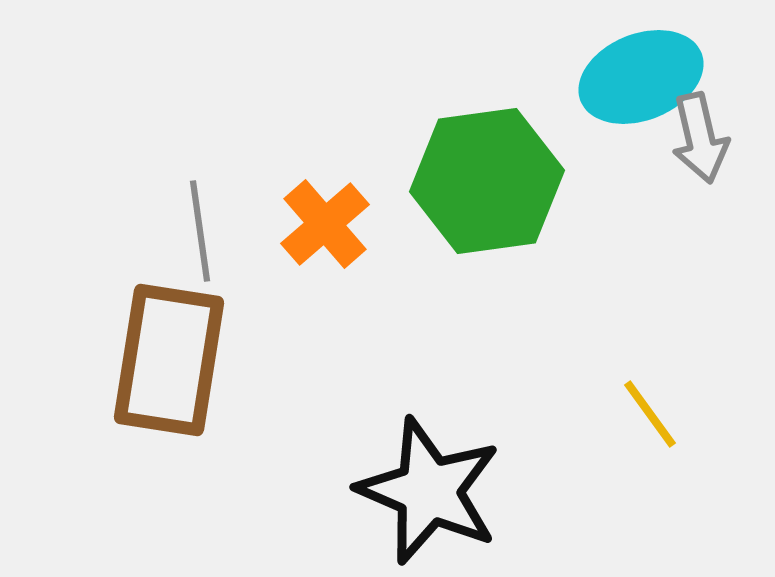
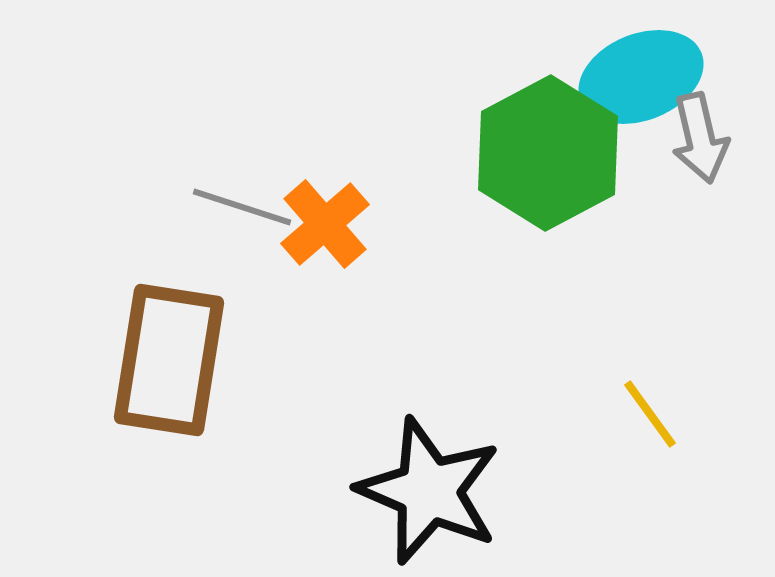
green hexagon: moved 61 px right, 28 px up; rotated 20 degrees counterclockwise
gray line: moved 42 px right, 24 px up; rotated 64 degrees counterclockwise
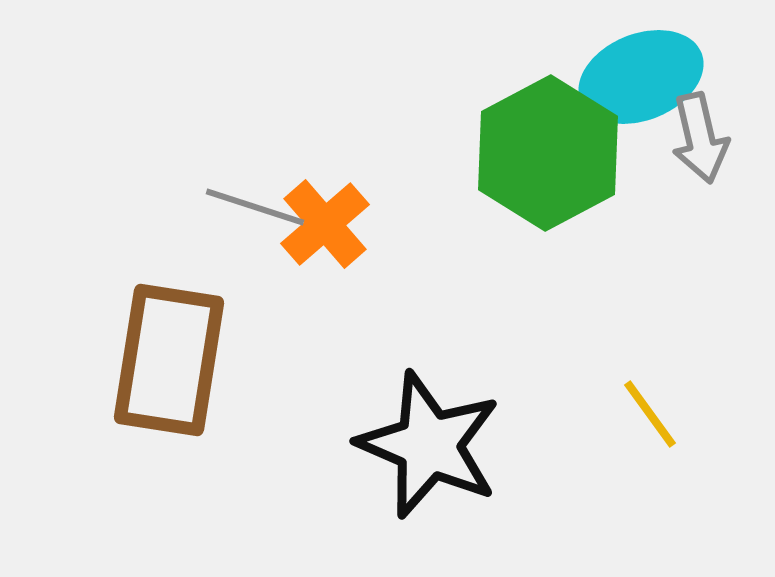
gray line: moved 13 px right
black star: moved 46 px up
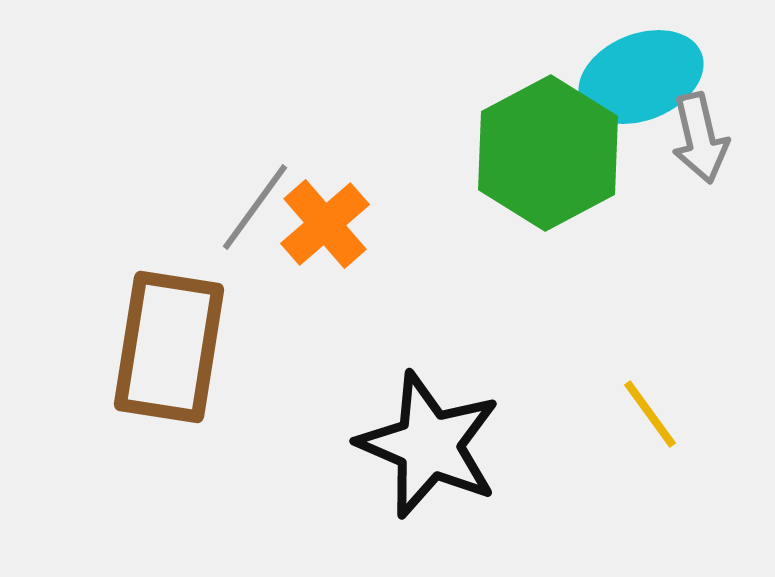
gray line: rotated 72 degrees counterclockwise
brown rectangle: moved 13 px up
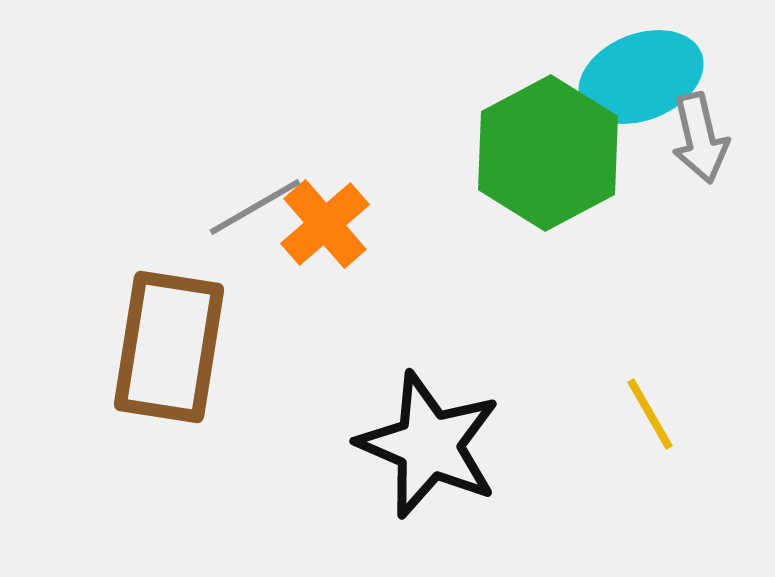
gray line: rotated 24 degrees clockwise
yellow line: rotated 6 degrees clockwise
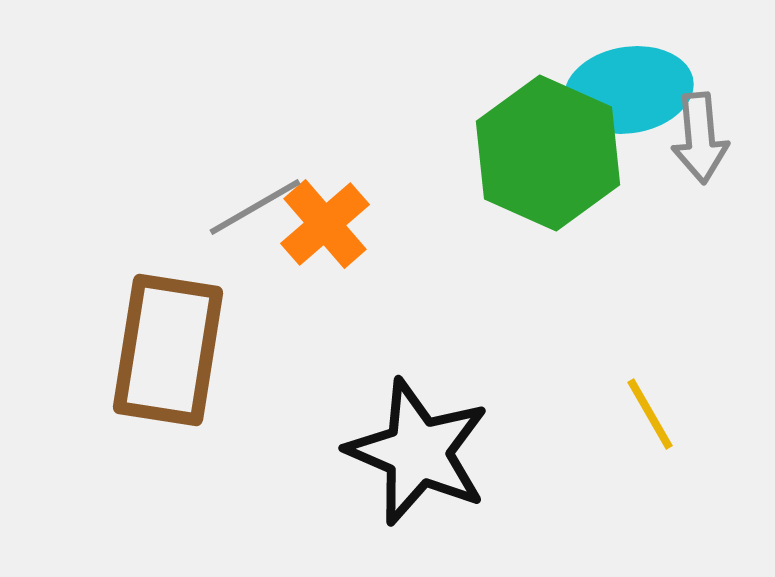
cyan ellipse: moved 12 px left, 13 px down; rotated 13 degrees clockwise
gray arrow: rotated 8 degrees clockwise
green hexagon: rotated 8 degrees counterclockwise
brown rectangle: moved 1 px left, 3 px down
black star: moved 11 px left, 7 px down
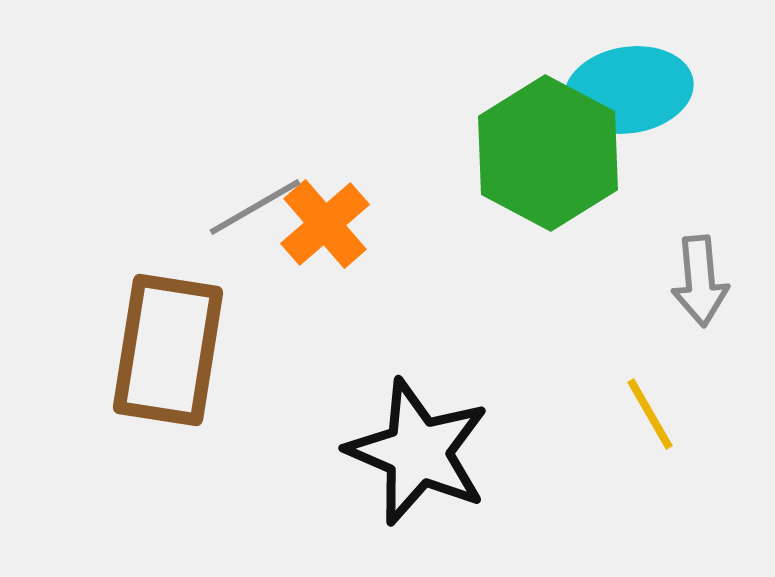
gray arrow: moved 143 px down
green hexagon: rotated 4 degrees clockwise
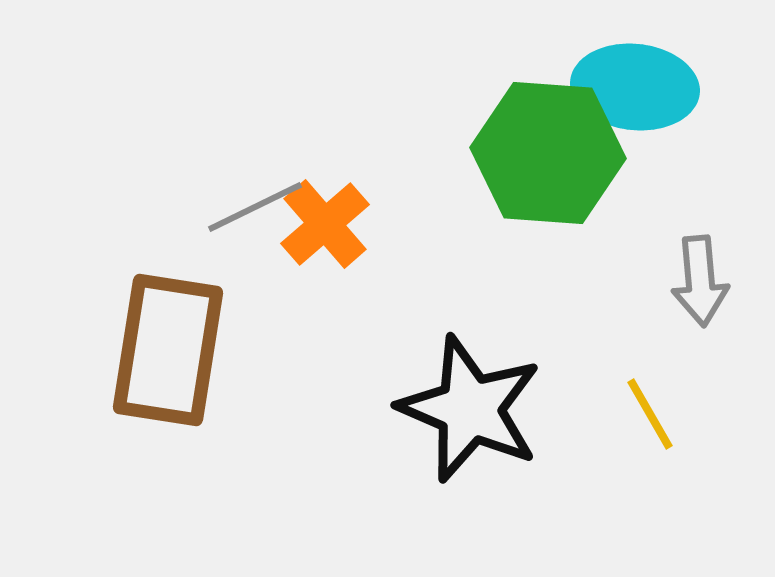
cyan ellipse: moved 6 px right, 3 px up; rotated 15 degrees clockwise
green hexagon: rotated 24 degrees counterclockwise
gray line: rotated 4 degrees clockwise
black star: moved 52 px right, 43 px up
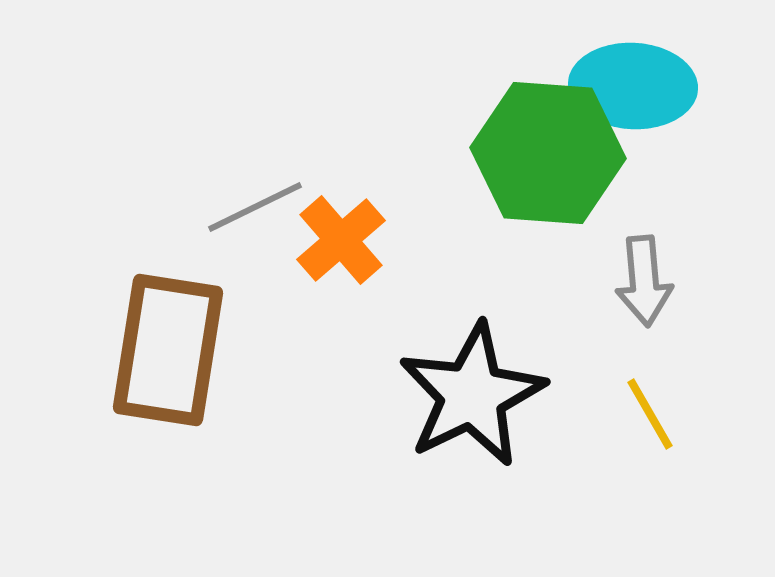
cyan ellipse: moved 2 px left, 1 px up; rotated 3 degrees counterclockwise
orange cross: moved 16 px right, 16 px down
gray arrow: moved 56 px left
black star: moved 2 px right, 14 px up; rotated 23 degrees clockwise
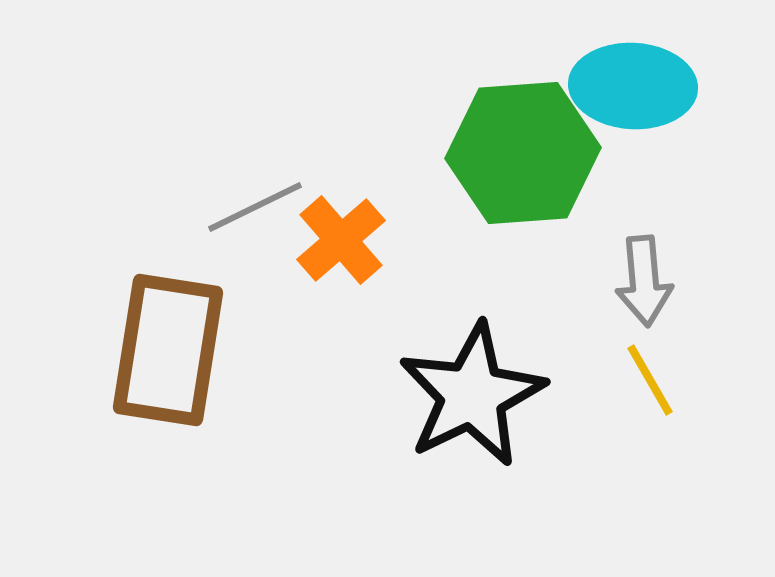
green hexagon: moved 25 px left; rotated 8 degrees counterclockwise
yellow line: moved 34 px up
